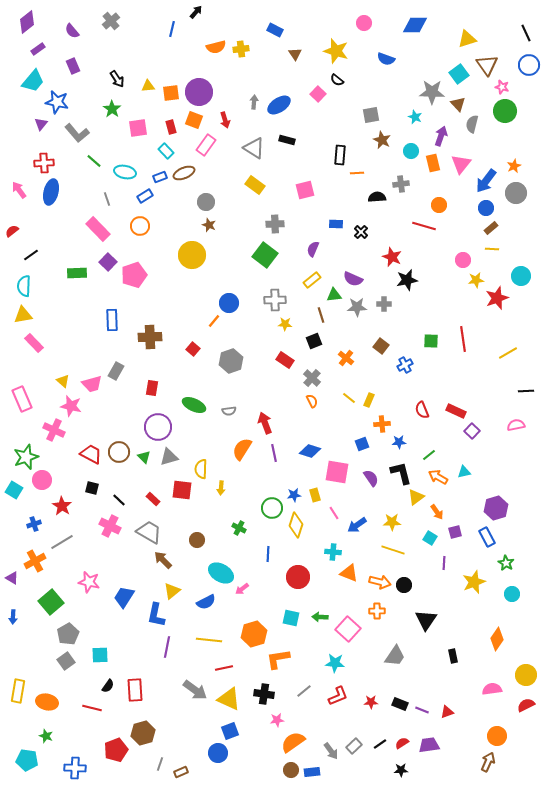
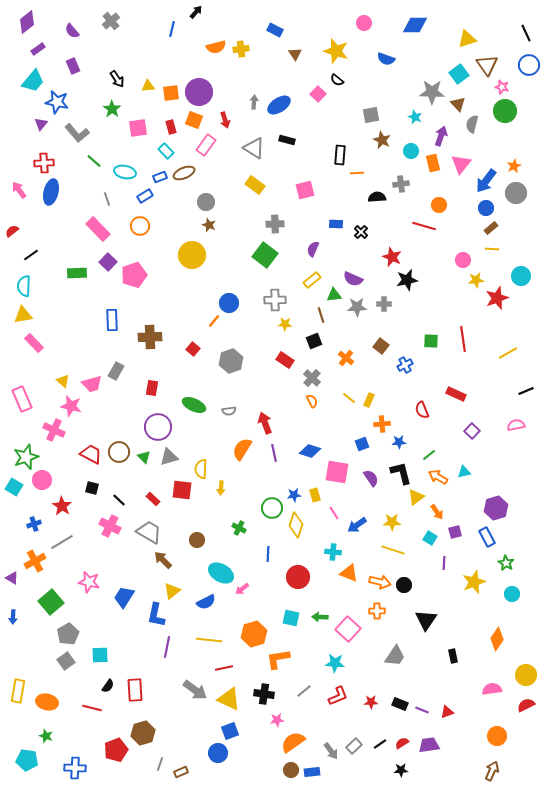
black line at (526, 391): rotated 21 degrees counterclockwise
red rectangle at (456, 411): moved 17 px up
cyan square at (14, 490): moved 3 px up
brown arrow at (488, 762): moved 4 px right, 9 px down
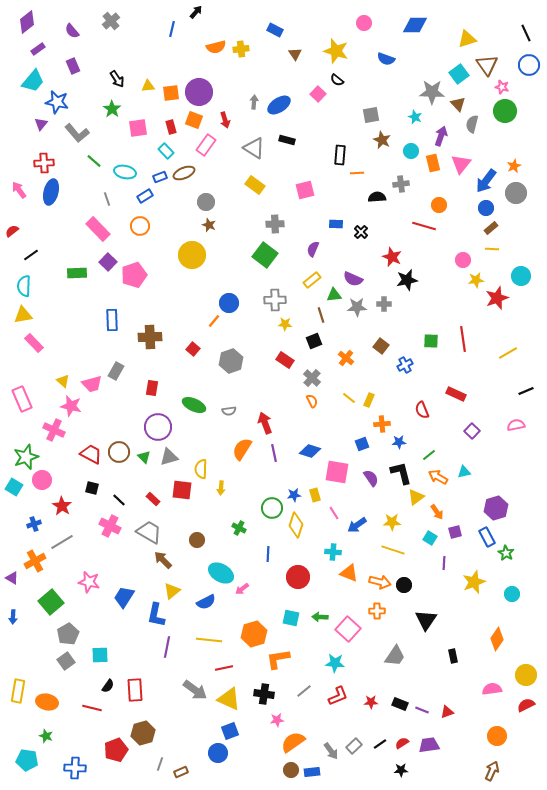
green star at (506, 563): moved 10 px up
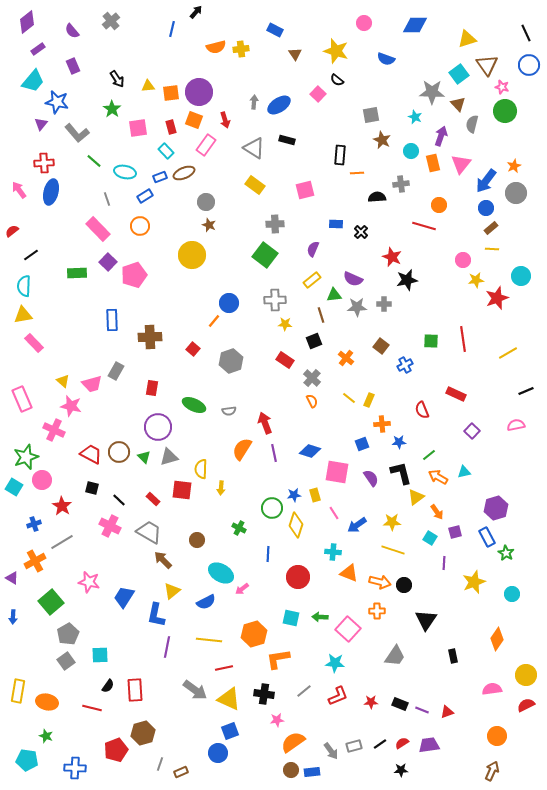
gray rectangle at (354, 746): rotated 28 degrees clockwise
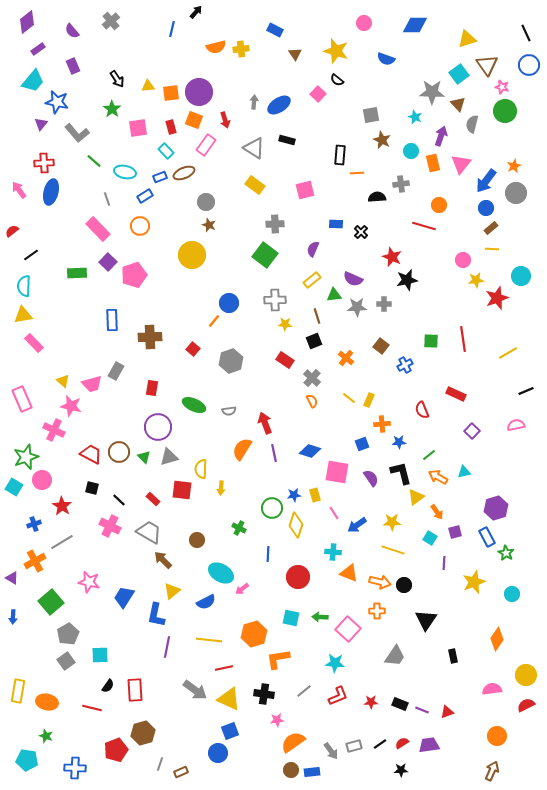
brown line at (321, 315): moved 4 px left, 1 px down
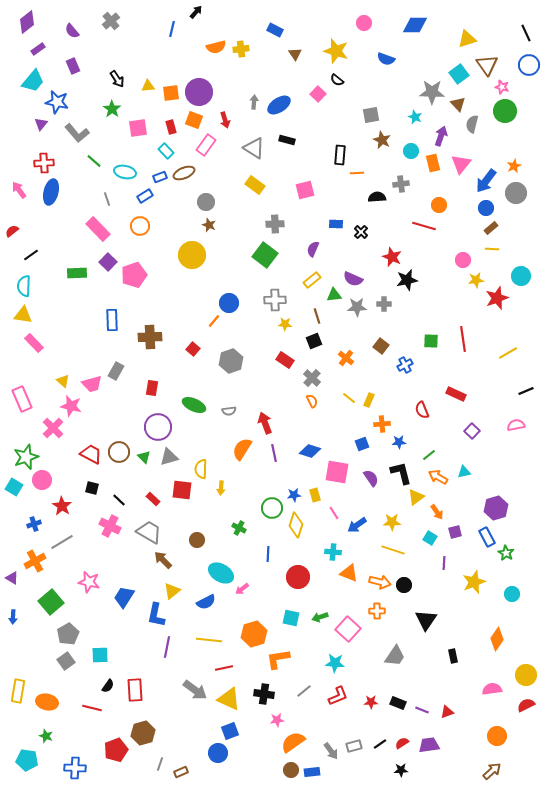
yellow triangle at (23, 315): rotated 18 degrees clockwise
pink cross at (54, 430): moved 1 px left, 2 px up; rotated 20 degrees clockwise
green arrow at (320, 617): rotated 21 degrees counterclockwise
black rectangle at (400, 704): moved 2 px left, 1 px up
brown arrow at (492, 771): rotated 24 degrees clockwise
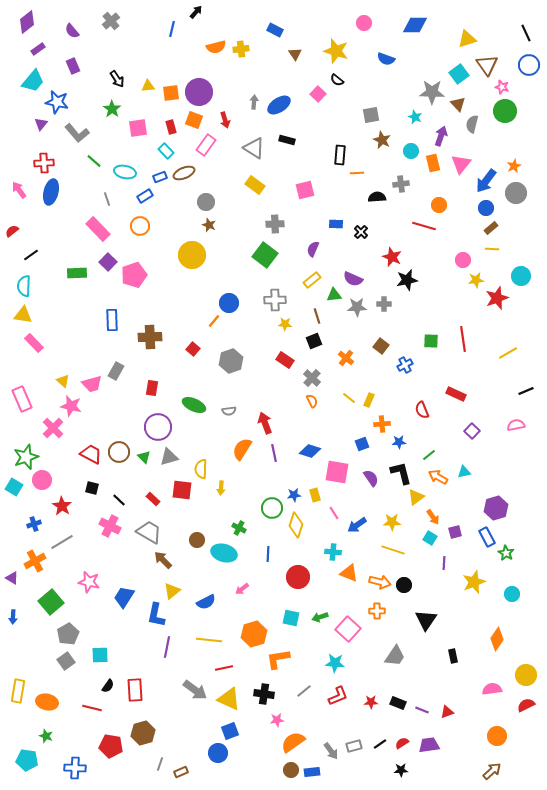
orange arrow at (437, 512): moved 4 px left, 5 px down
cyan ellipse at (221, 573): moved 3 px right, 20 px up; rotated 15 degrees counterclockwise
red pentagon at (116, 750): moved 5 px left, 4 px up; rotated 30 degrees clockwise
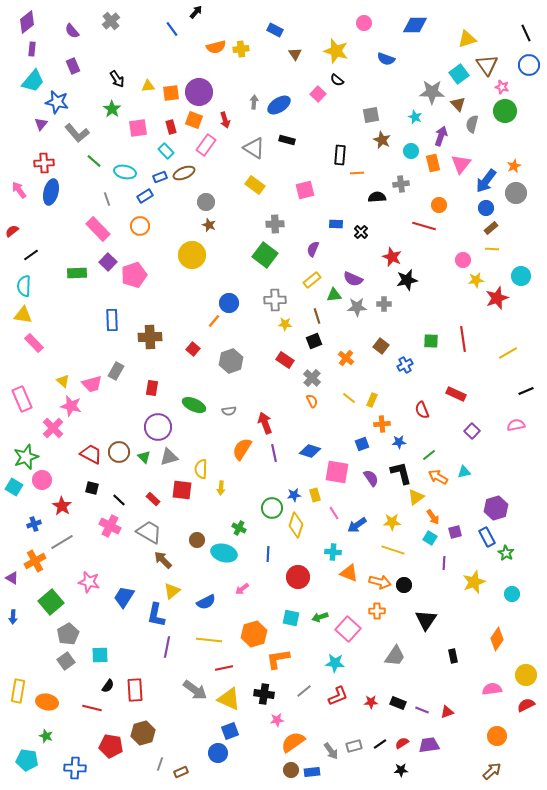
blue line at (172, 29): rotated 49 degrees counterclockwise
purple rectangle at (38, 49): moved 6 px left; rotated 48 degrees counterclockwise
yellow rectangle at (369, 400): moved 3 px right
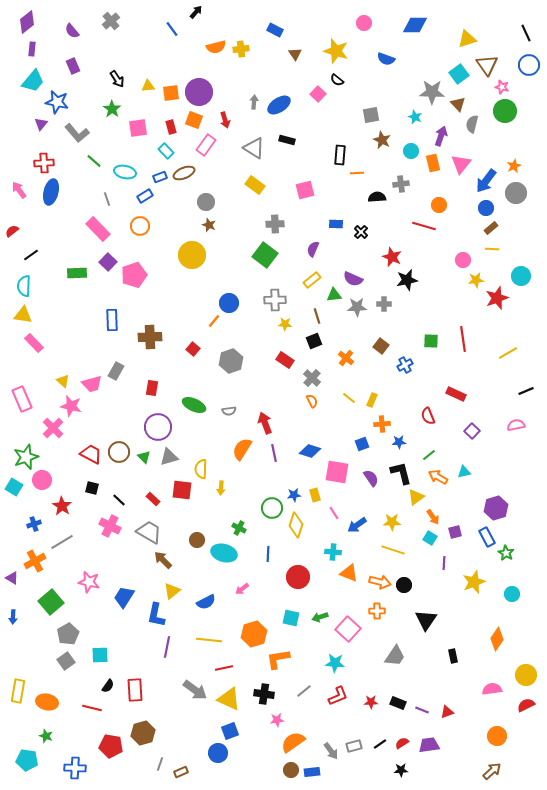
red semicircle at (422, 410): moved 6 px right, 6 px down
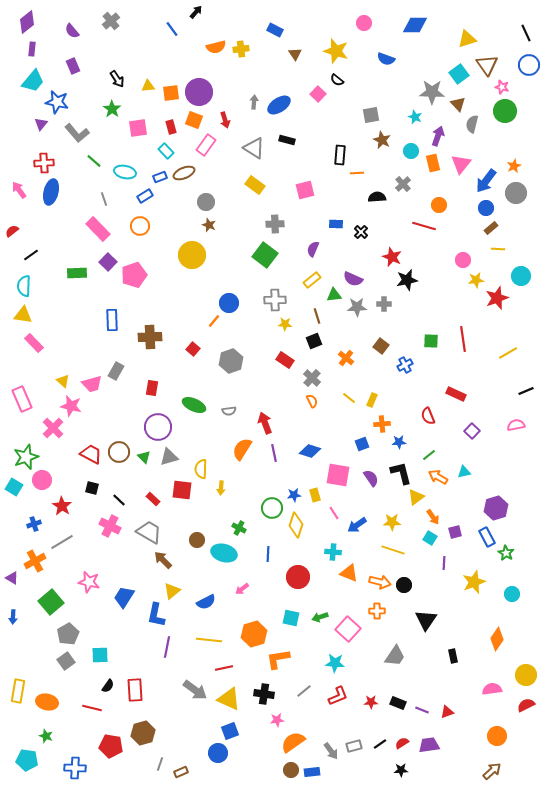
purple arrow at (441, 136): moved 3 px left
gray cross at (401, 184): moved 2 px right; rotated 35 degrees counterclockwise
gray line at (107, 199): moved 3 px left
yellow line at (492, 249): moved 6 px right
pink square at (337, 472): moved 1 px right, 3 px down
